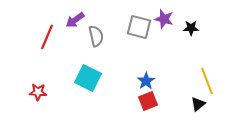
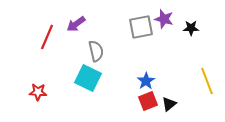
purple arrow: moved 1 px right, 4 px down
gray square: moved 2 px right; rotated 25 degrees counterclockwise
gray semicircle: moved 15 px down
black triangle: moved 29 px left
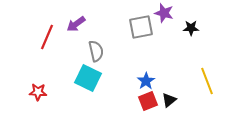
purple star: moved 6 px up
black triangle: moved 4 px up
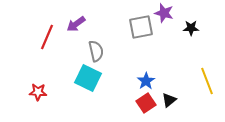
red square: moved 2 px left, 2 px down; rotated 12 degrees counterclockwise
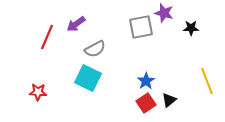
gray semicircle: moved 1 px left, 2 px up; rotated 75 degrees clockwise
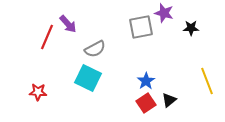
purple arrow: moved 8 px left; rotated 96 degrees counterclockwise
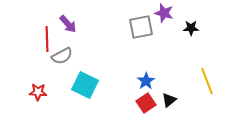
red line: moved 2 px down; rotated 25 degrees counterclockwise
gray semicircle: moved 33 px left, 7 px down
cyan square: moved 3 px left, 7 px down
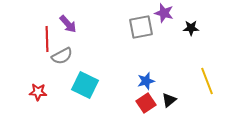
blue star: rotated 18 degrees clockwise
